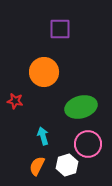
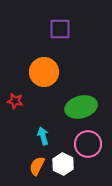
white hexagon: moved 4 px left, 1 px up; rotated 15 degrees counterclockwise
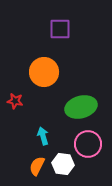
white hexagon: rotated 20 degrees counterclockwise
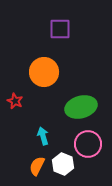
red star: rotated 14 degrees clockwise
white hexagon: rotated 15 degrees clockwise
